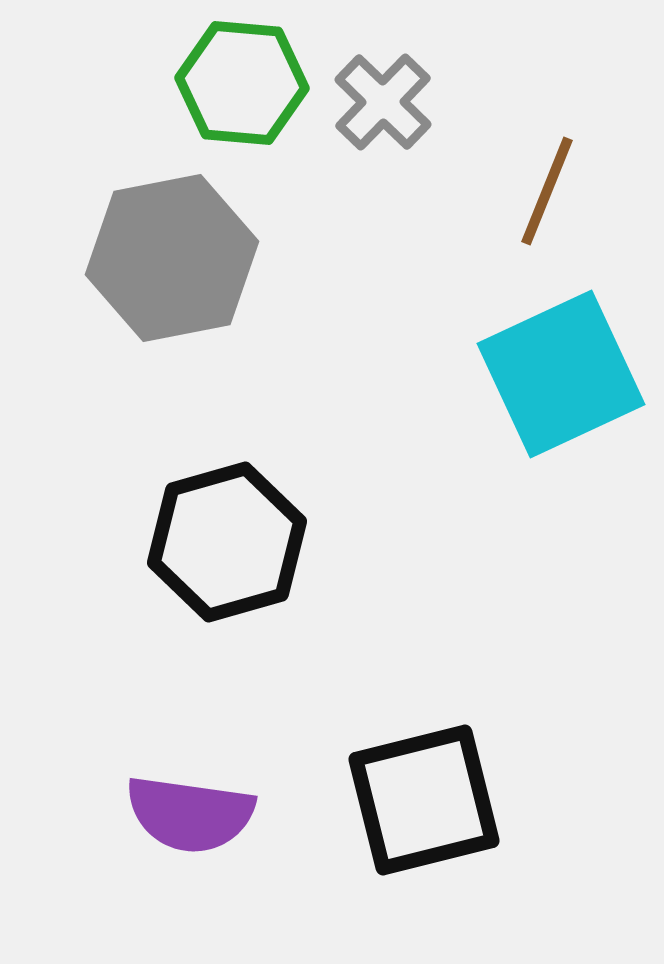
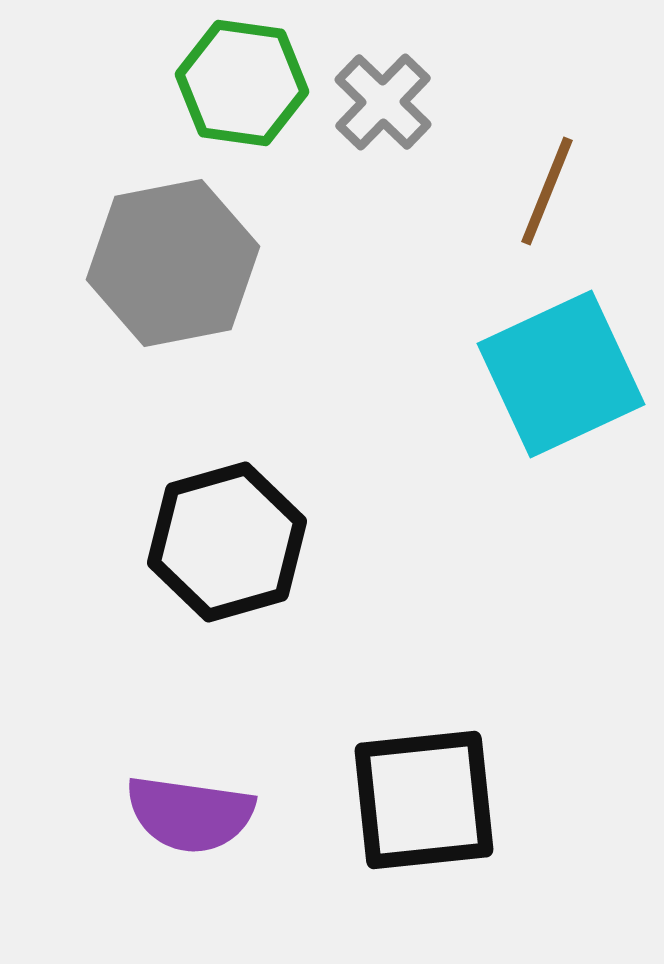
green hexagon: rotated 3 degrees clockwise
gray hexagon: moved 1 px right, 5 px down
black square: rotated 8 degrees clockwise
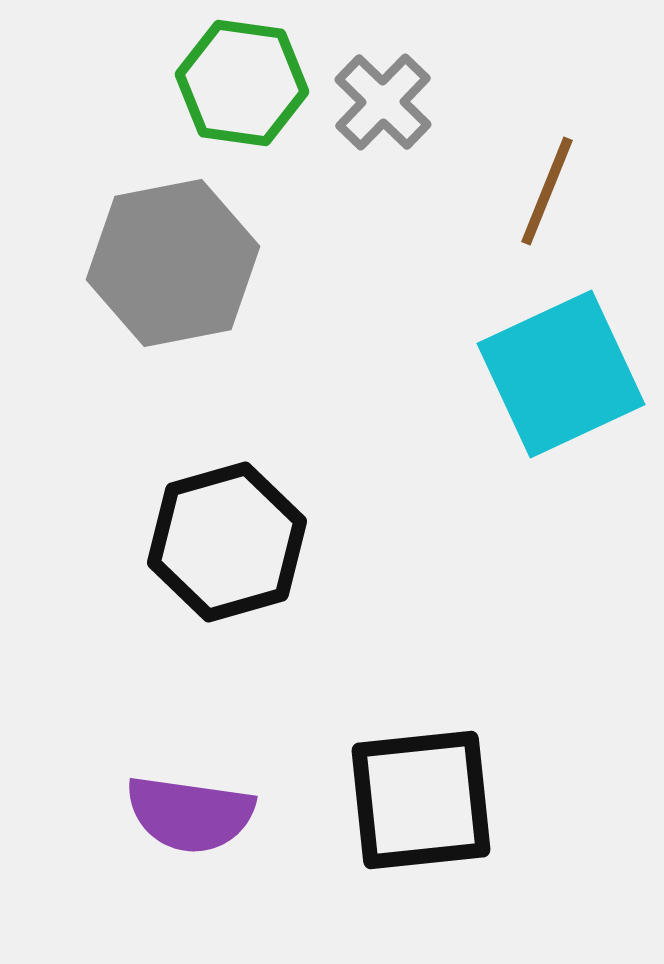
black square: moved 3 px left
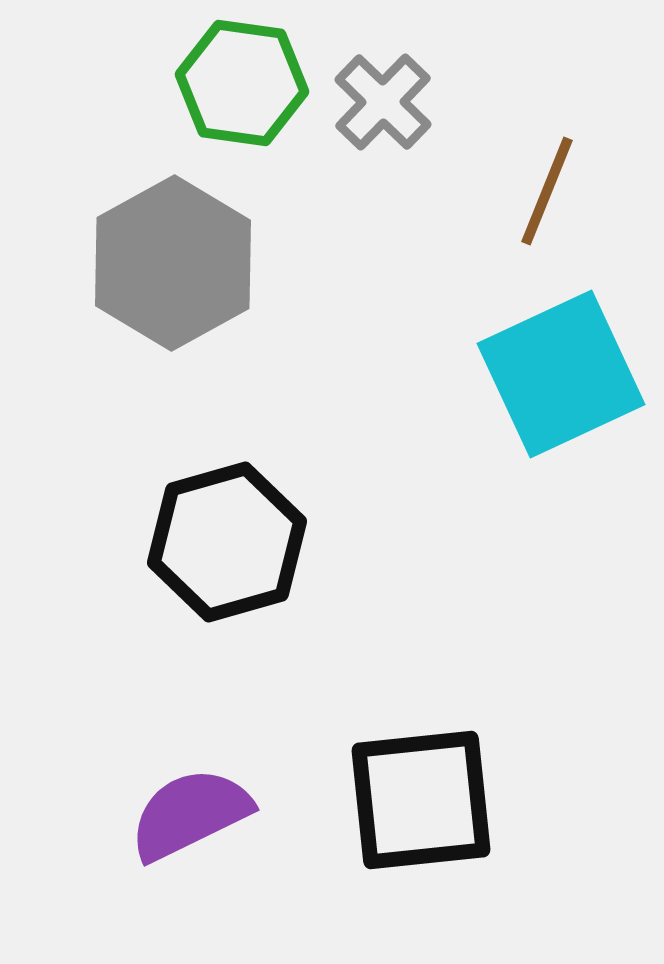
gray hexagon: rotated 18 degrees counterclockwise
purple semicircle: rotated 146 degrees clockwise
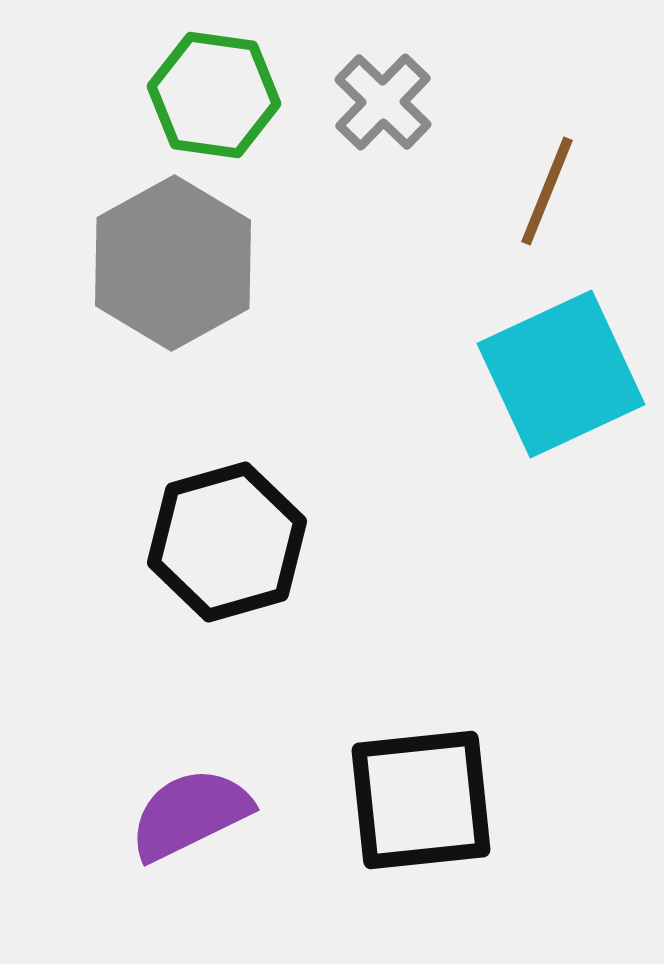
green hexagon: moved 28 px left, 12 px down
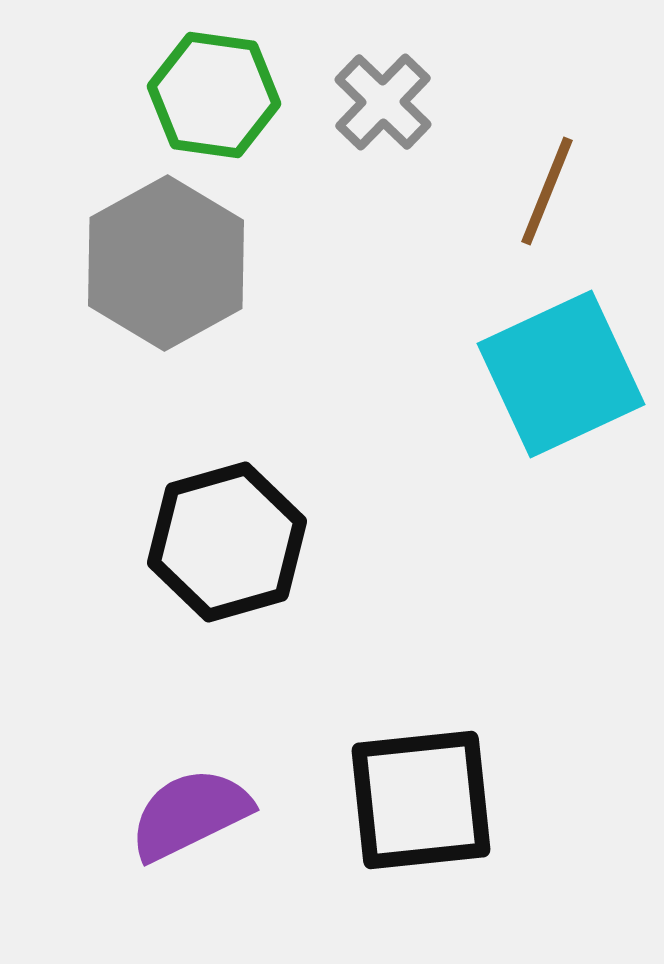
gray hexagon: moved 7 px left
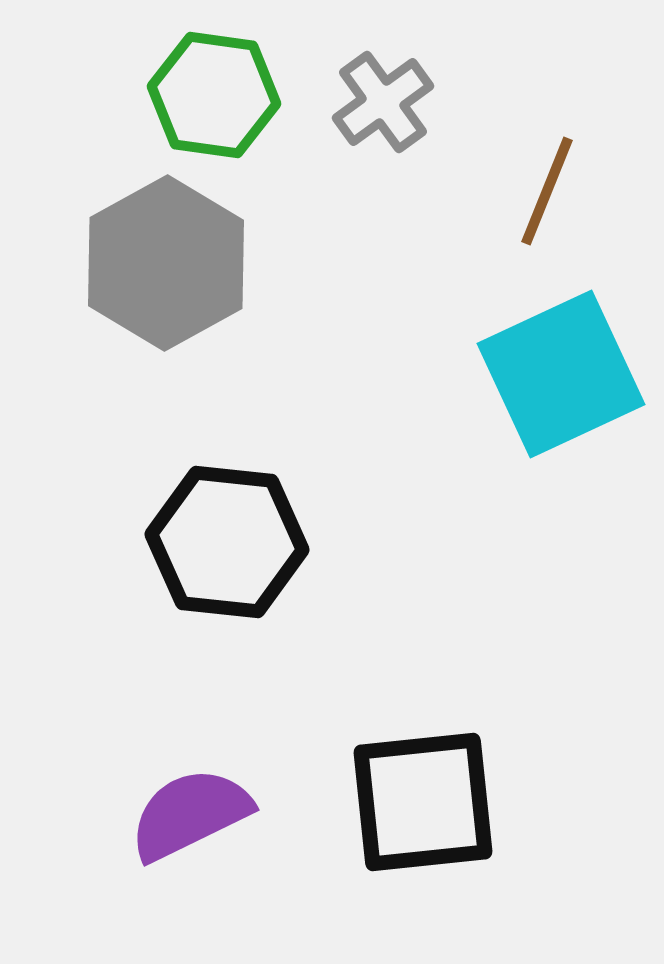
gray cross: rotated 10 degrees clockwise
black hexagon: rotated 22 degrees clockwise
black square: moved 2 px right, 2 px down
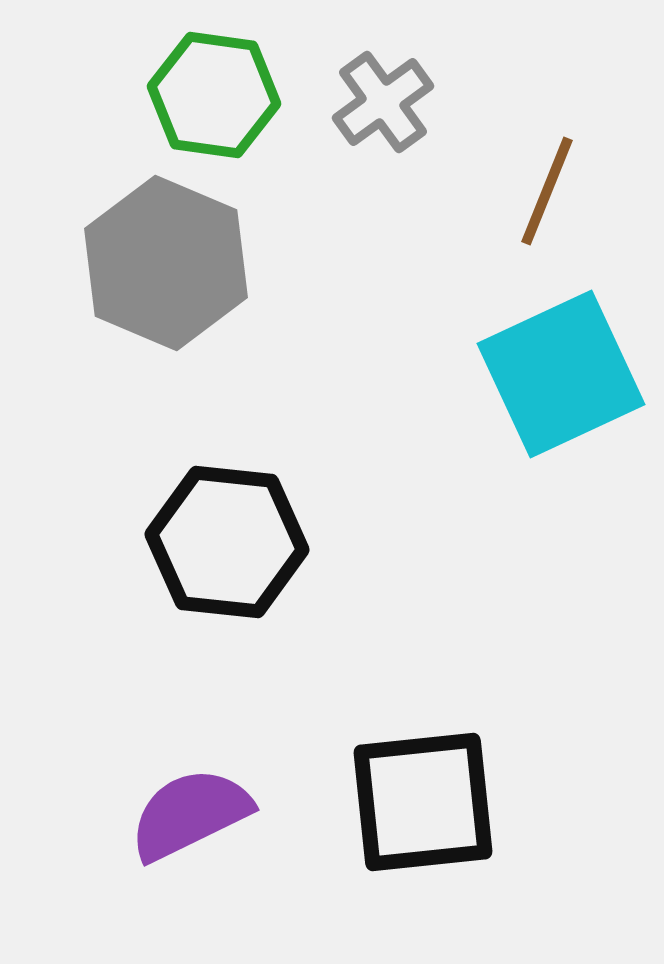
gray hexagon: rotated 8 degrees counterclockwise
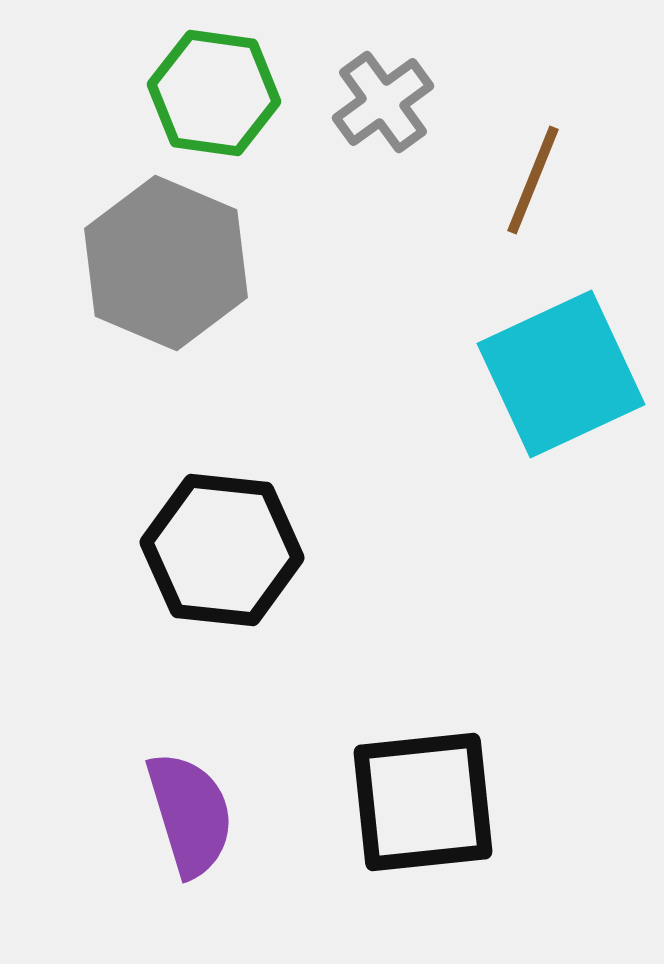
green hexagon: moved 2 px up
brown line: moved 14 px left, 11 px up
black hexagon: moved 5 px left, 8 px down
purple semicircle: rotated 99 degrees clockwise
